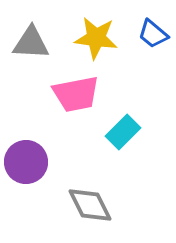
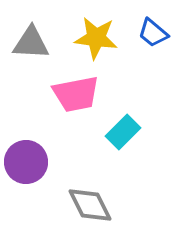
blue trapezoid: moved 1 px up
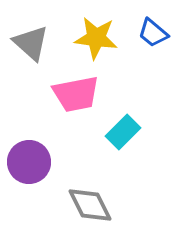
gray triangle: rotated 39 degrees clockwise
purple circle: moved 3 px right
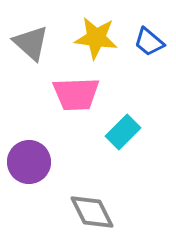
blue trapezoid: moved 4 px left, 9 px down
pink trapezoid: rotated 9 degrees clockwise
gray diamond: moved 2 px right, 7 px down
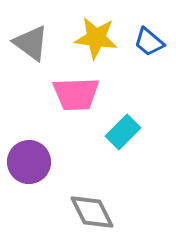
gray triangle: rotated 6 degrees counterclockwise
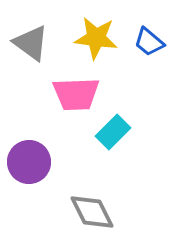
cyan rectangle: moved 10 px left
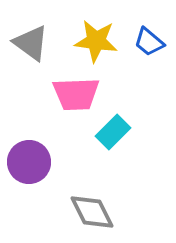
yellow star: moved 3 px down
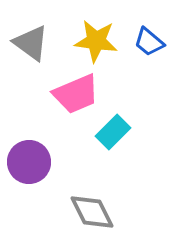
pink trapezoid: rotated 21 degrees counterclockwise
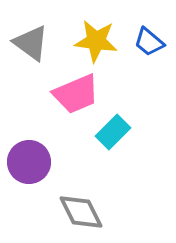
gray diamond: moved 11 px left
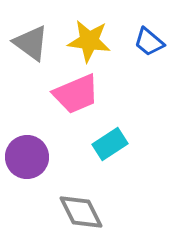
yellow star: moved 7 px left
cyan rectangle: moved 3 px left, 12 px down; rotated 12 degrees clockwise
purple circle: moved 2 px left, 5 px up
